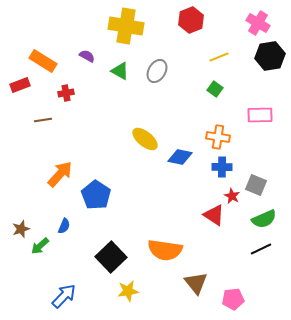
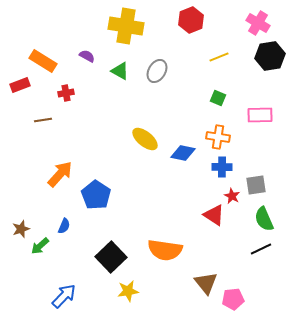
green square: moved 3 px right, 9 px down; rotated 14 degrees counterclockwise
blue diamond: moved 3 px right, 4 px up
gray square: rotated 30 degrees counterclockwise
green semicircle: rotated 90 degrees clockwise
brown triangle: moved 10 px right
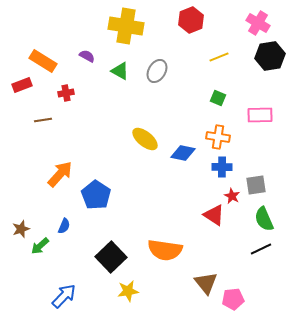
red rectangle: moved 2 px right
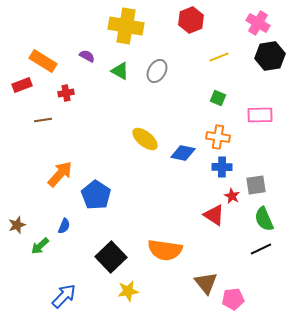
brown star: moved 4 px left, 4 px up
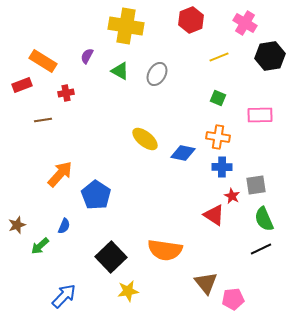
pink cross: moved 13 px left
purple semicircle: rotated 91 degrees counterclockwise
gray ellipse: moved 3 px down
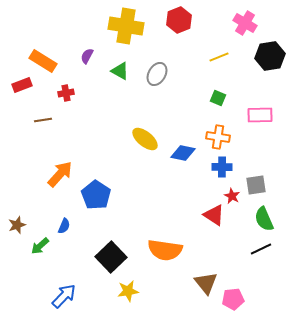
red hexagon: moved 12 px left
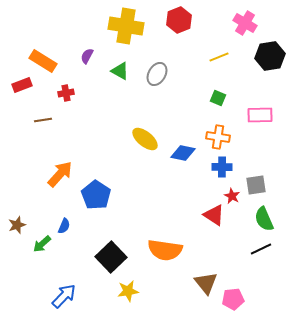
green arrow: moved 2 px right, 2 px up
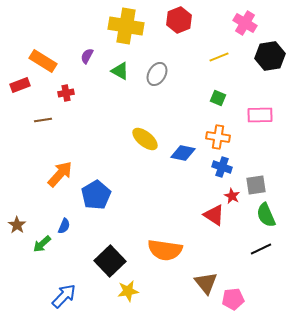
red rectangle: moved 2 px left
blue cross: rotated 18 degrees clockwise
blue pentagon: rotated 8 degrees clockwise
green semicircle: moved 2 px right, 4 px up
brown star: rotated 18 degrees counterclockwise
black square: moved 1 px left, 4 px down
